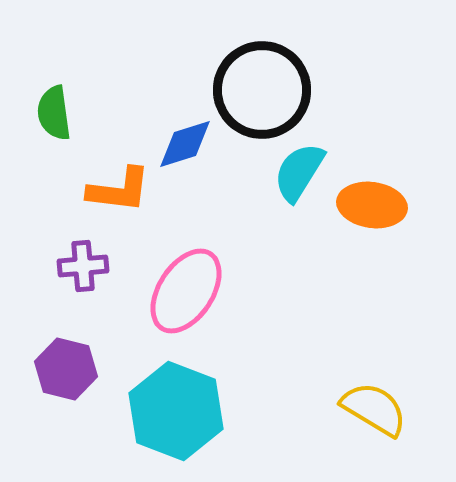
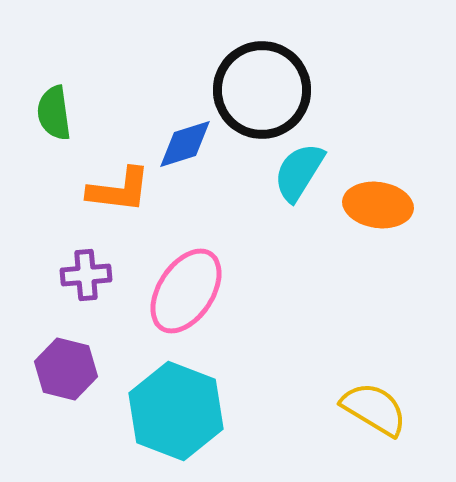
orange ellipse: moved 6 px right
purple cross: moved 3 px right, 9 px down
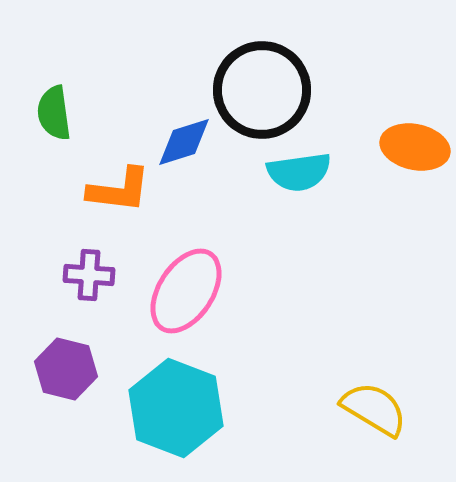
blue diamond: moved 1 px left, 2 px up
cyan semicircle: rotated 130 degrees counterclockwise
orange ellipse: moved 37 px right, 58 px up; rotated 4 degrees clockwise
purple cross: moved 3 px right; rotated 9 degrees clockwise
cyan hexagon: moved 3 px up
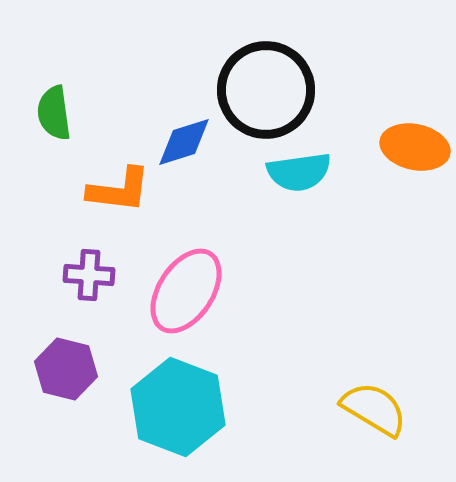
black circle: moved 4 px right
cyan hexagon: moved 2 px right, 1 px up
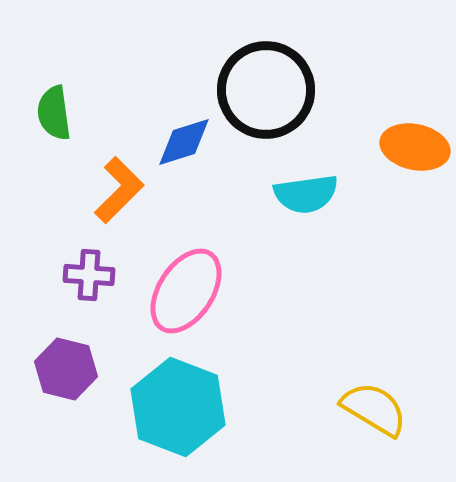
cyan semicircle: moved 7 px right, 22 px down
orange L-shape: rotated 52 degrees counterclockwise
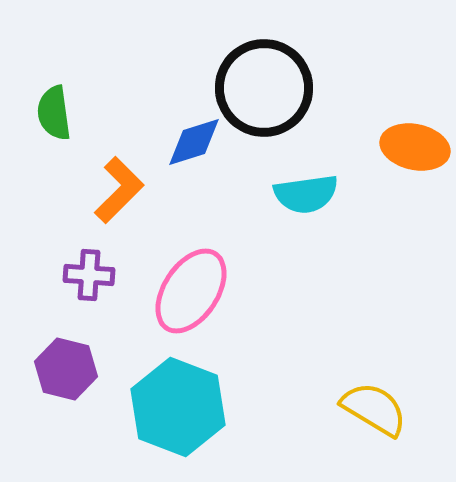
black circle: moved 2 px left, 2 px up
blue diamond: moved 10 px right
pink ellipse: moved 5 px right
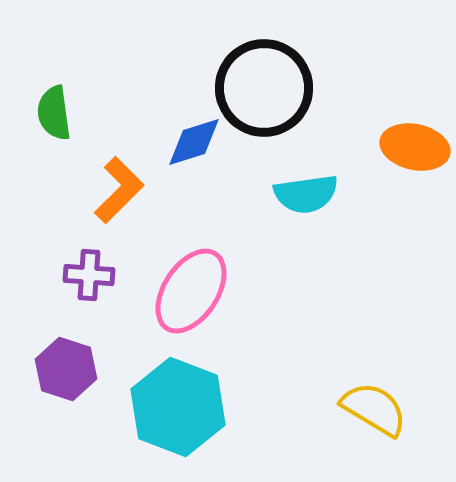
purple hexagon: rotated 4 degrees clockwise
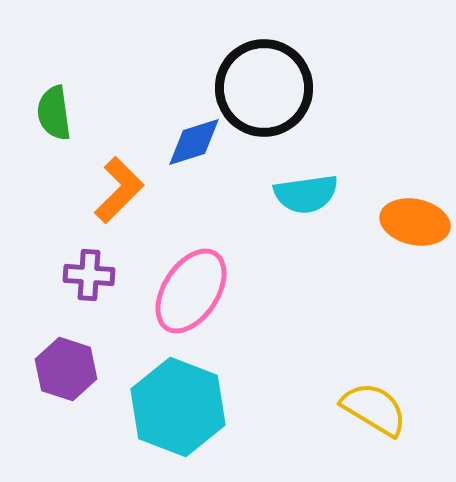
orange ellipse: moved 75 px down
